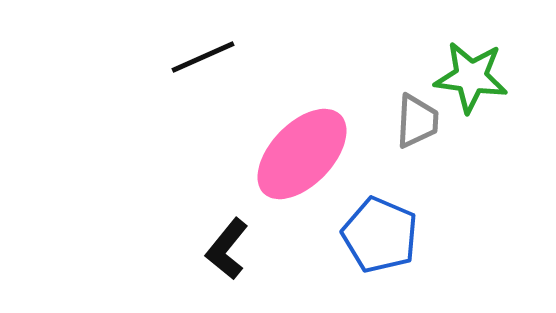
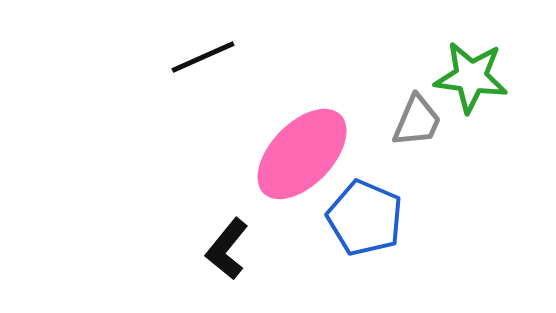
gray trapezoid: rotated 20 degrees clockwise
blue pentagon: moved 15 px left, 17 px up
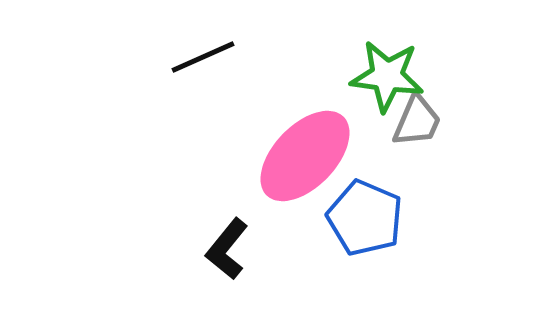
green star: moved 84 px left, 1 px up
pink ellipse: moved 3 px right, 2 px down
